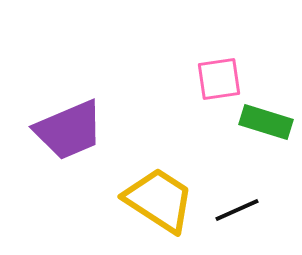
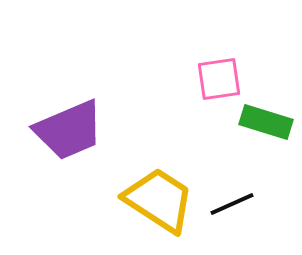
black line: moved 5 px left, 6 px up
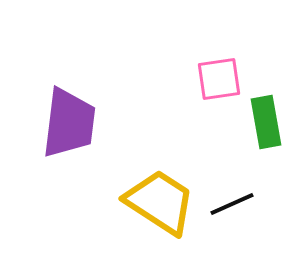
green rectangle: rotated 63 degrees clockwise
purple trapezoid: moved 7 px up; rotated 60 degrees counterclockwise
yellow trapezoid: moved 1 px right, 2 px down
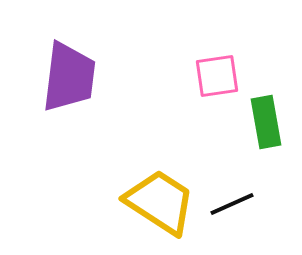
pink square: moved 2 px left, 3 px up
purple trapezoid: moved 46 px up
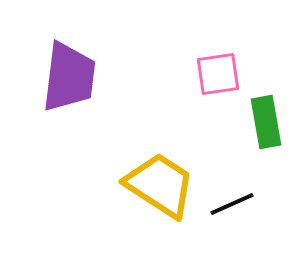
pink square: moved 1 px right, 2 px up
yellow trapezoid: moved 17 px up
